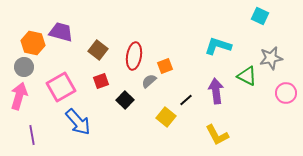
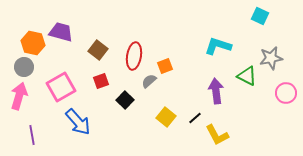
black line: moved 9 px right, 18 px down
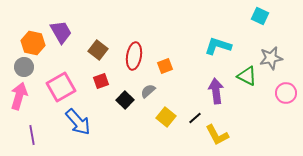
purple trapezoid: rotated 45 degrees clockwise
gray semicircle: moved 1 px left, 10 px down
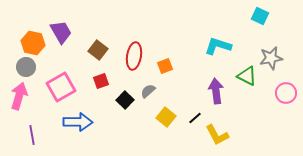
gray circle: moved 2 px right
blue arrow: rotated 48 degrees counterclockwise
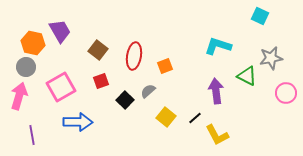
purple trapezoid: moved 1 px left, 1 px up
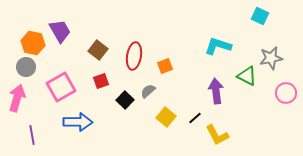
pink arrow: moved 2 px left, 2 px down
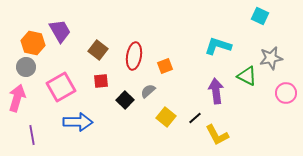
red square: rotated 14 degrees clockwise
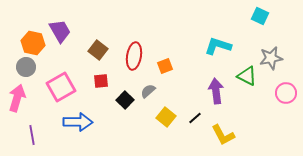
yellow L-shape: moved 6 px right
